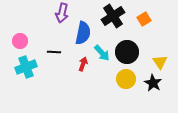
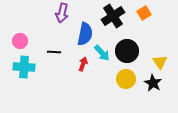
orange square: moved 6 px up
blue semicircle: moved 2 px right, 1 px down
black circle: moved 1 px up
cyan cross: moved 2 px left; rotated 25 degrees clockwise
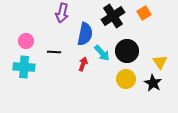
pink circle: moved 6 px right
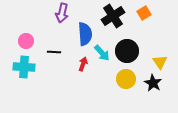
blue semicircle: rotated 15 degrees counterclockwise
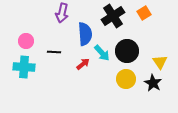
red arrow: rotated 32 degrees clockwise
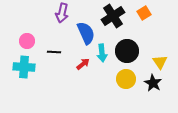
blue semicircle: moved 1 px right, 1 px up; rotated 20 degrees counterclockwise
pink circle: moved 1 px right
cyan arrow: rotated 36 degrees clockwise
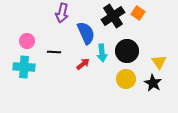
orange square: moved 6 px left; rotated 24 degrees counterclockwise
yellow triangle: moved 1 px left
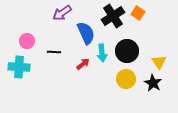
purple arrow: rotated 42 degrees clockwise
cyan cross: moved 5 px left
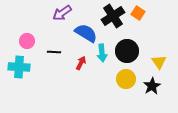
blue semicircle: rotated 35 degrees counterclockwise
red arrow: moved 2 px left, 1 px up; rotated 24 degrees counterclockwise
black star: moved 1 px left, 3 px down; rotated 12 degrees clockwise
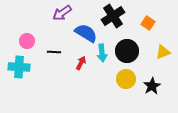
orange square: moved 10 px right, 10 px down
yellow triangle: moved 4 px right, 10 px up; rotated 42 degrees clockwise
